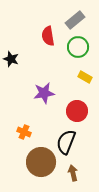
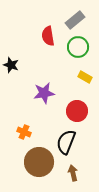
black star: moved 6 px down
brown circle: moved 2 px left
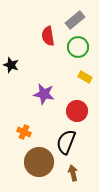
purple star: moved 1 px down; rotated 20 degrees clockwise
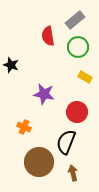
red circle: moved 1 px down
orange cross: moved 5 px up
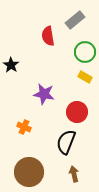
green circle: moved 7 px right, 5 px down
black star: rotated 14 degrees clockwise
brown circle: moved 10 px left, 10 px down
brown arrow: moved 1 px right, 1 px down
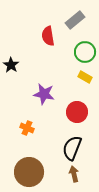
orange cross: moved 3 px right, 1 px down
black semicircle: moved 6 px right, 6 px down
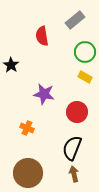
red semicircle: moved 6 px left
brown circle: moved 1 px left, 1 px down
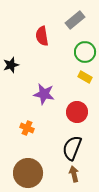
black star: rotated 21 degrees clockwise
